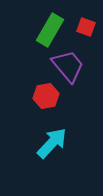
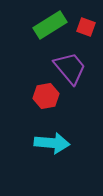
green rectangle: moved 5 px up; rotated 28 degrees clockwise
purple trapezoid: moved 2 px right, 2 px down
cyan arrow: rotated 52 degrees clockwise
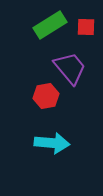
red square: rotated 18 degrees counterclockwise
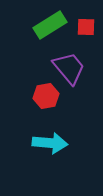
purple trapezoid: moved 1 px left
cyan arrow: moved 2 px left
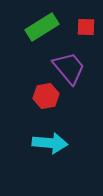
green rectangle: moved 8 px left, 2 px down
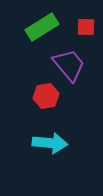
purple trapezoid: moved 3 px up
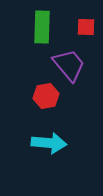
green rectangle: rotated 56 degrees counterclockwise
cyan arrow: moved 1 px left
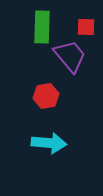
purple trapezoid: moved 1 px right, 9 px up
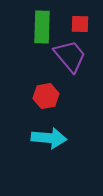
red square: moved 6 px left, 3 px up
cyan arrow: moved 5 px up
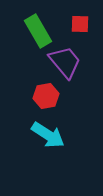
green rectangle: moved 4 px left, 4 px down; rotated 32 degrees counterclockwise
purple trapezoid: moved 5 px left, 6 px down
cyan arrow: moved 1 px left, 3 px up; rotated 28 degrees clockwise
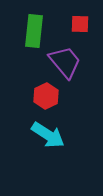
green rectangle: moved 4 px left; rotated 36 degrees clockwise
red hexagon: rotated 15 degrees counterclockwise
